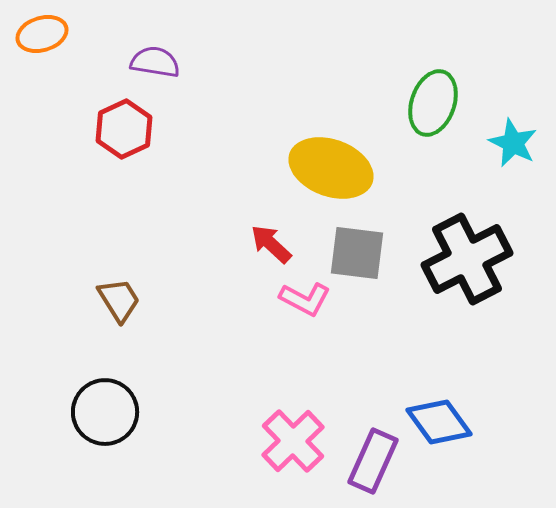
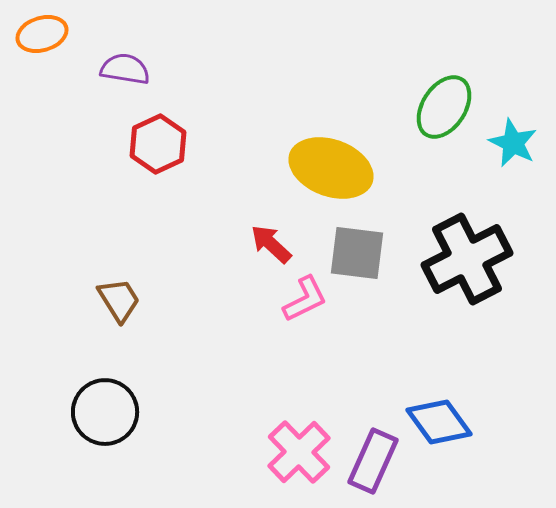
purple semicircle: moved 30 px left, 7 px down
green ellipse: moved 11 px right, 4 px down; rotated 14 degrees clockwise
red hexagon: moved 34 px right, 15 px down
pink L-shape: rotated 54 degrees counterclockwise
pink cross: moved 6 px right, 11 px down
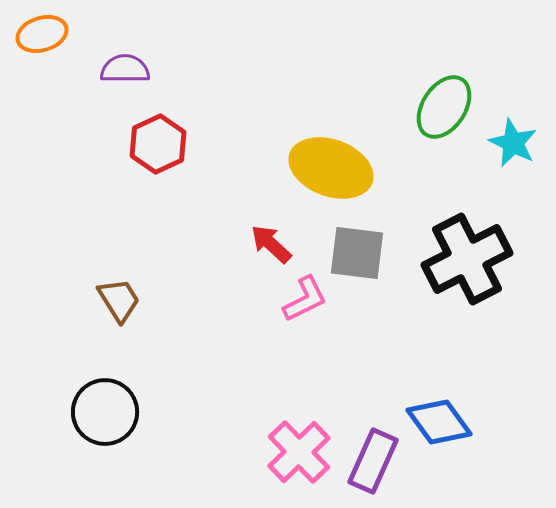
purple semicircle: rotated 9 degrees counterclockwise
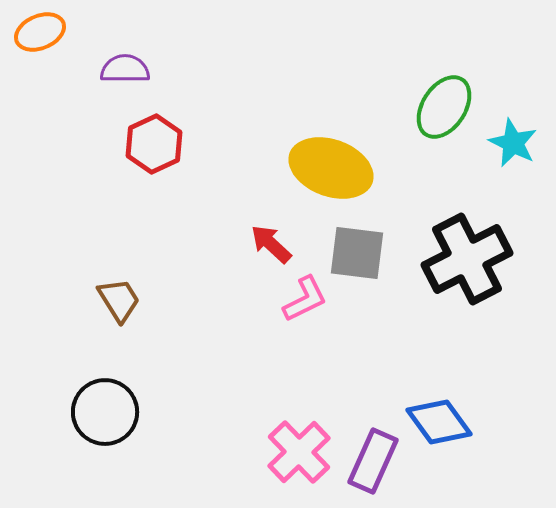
orange ellipse: moved 2 px left, 2 px up; rotated 6 degrees counterclockwise
red hexagon: moved 4 px left
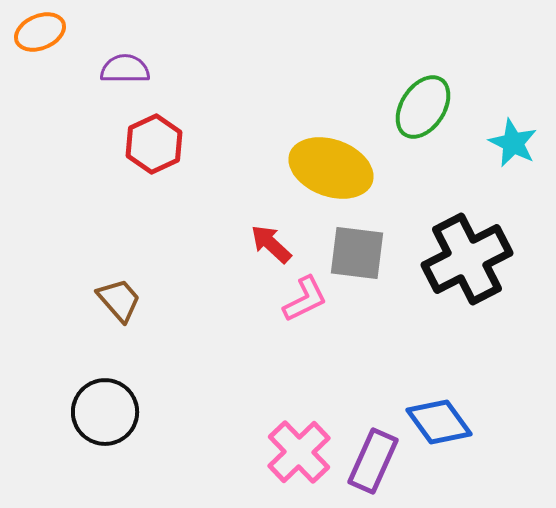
green ellipse: moved 21 px left
brown trapezoid: rotated 9 degrees counterclockwise
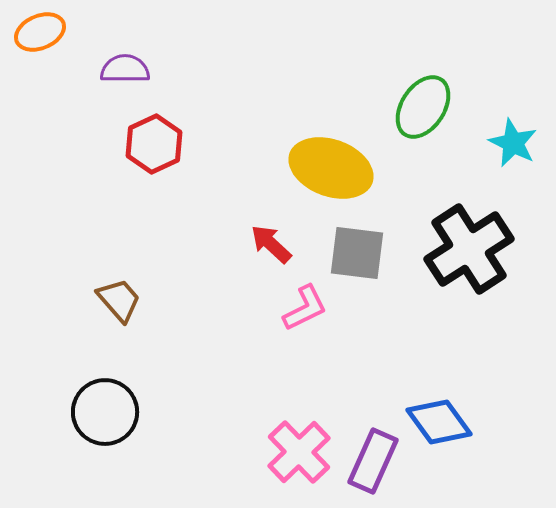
black cross: moved 2 px right, 10 px up; rotated 6 degrees counterclockwise
pink L-shape: moved 9 px down
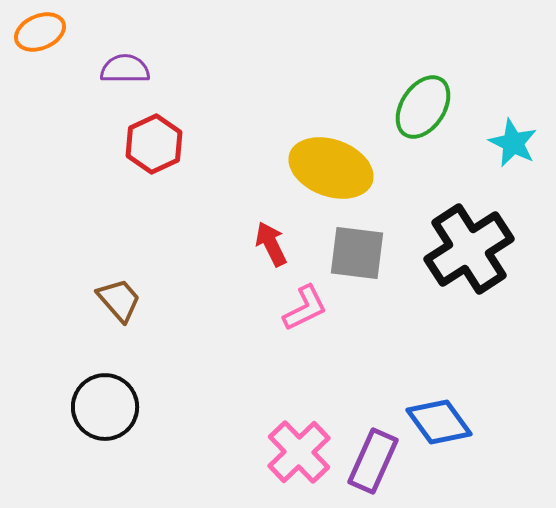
red arrow: rotated 21 degrees clockwise
black circle: moved 5 px up
